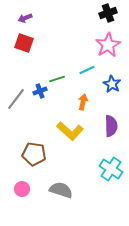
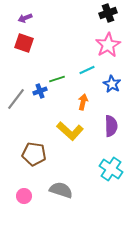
pink circle: moved 2 px right, 7 px down
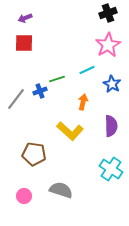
red square: rotated 18 degrees counterclockwise
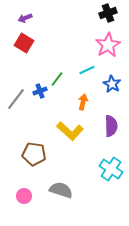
red square: rotated 30 degrees clockwise
green line: rotated 35 degrees counterclockwise
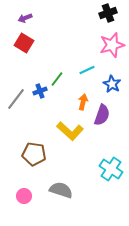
pink star: moved 4 px right; rotated 15 degrees clockwise
purple semicircle: moved 9 px left, 11 px up; rotated 20 degrees clockwise
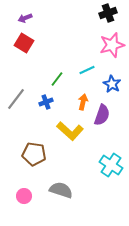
blue cross: moved 6 px right, 11 px down
cyan cross: moved 4 px up
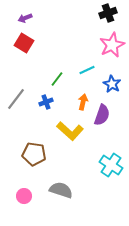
pink star: rotated 10 degrees counterclockwise
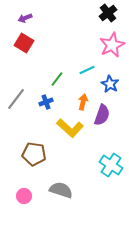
black cross: rotated 18 degrees counterclockwise
blue star: moved 2 px left
yellow L-shape: moved 3 px up
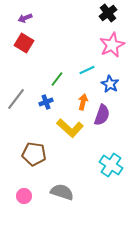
gray semicircle: moved 1 px right, 2 px down
